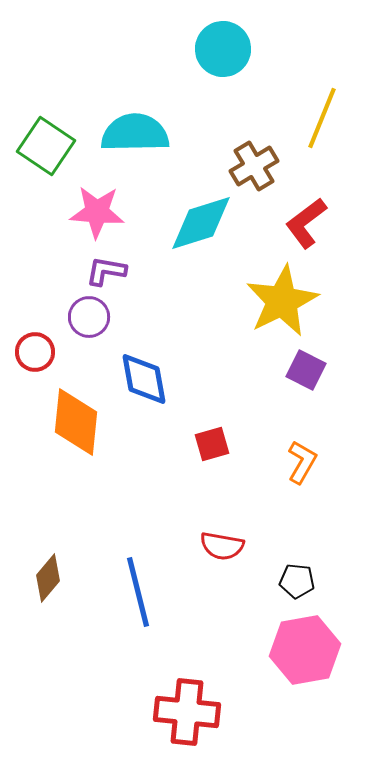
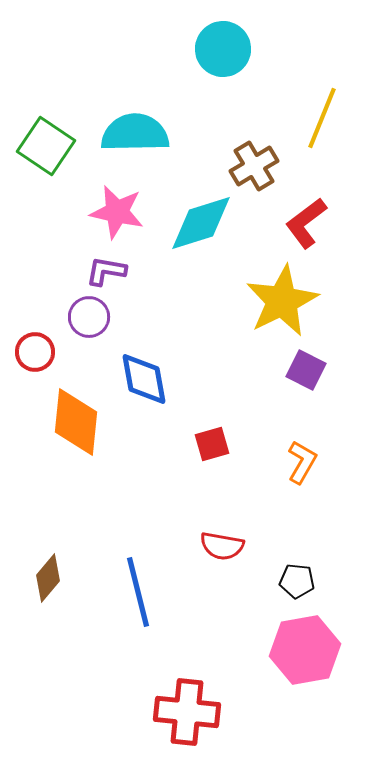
pink star: moved 20 px right; rotated 8 degrees clockwise
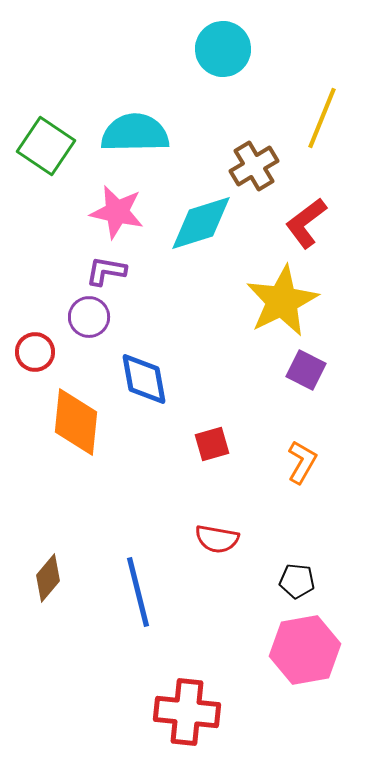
red semicircle: moved 5 px left, 7 px up
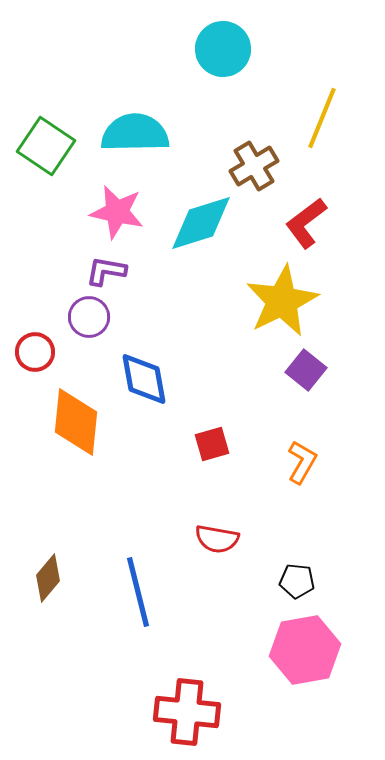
purple square: rotated 12 degrees clockwise
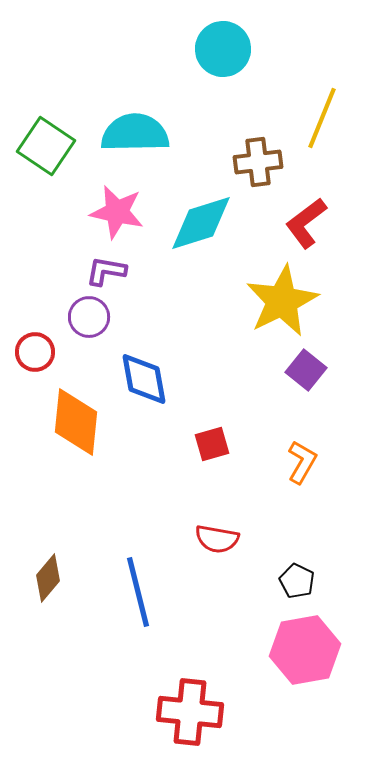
brown cross: moved 4 px right, 4 px up; rotated 24 degrees clockwise
black pentagon: rotated 20 degrees clockwise
red cross: moved 3 px right
